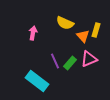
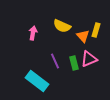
yellow semicircle: moved 3 px left, 3 px down
green rectangle: moved 4 px right; rotated 56 degrees counterclockwise
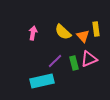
yellow semicircle: moved 1 px right, 6 px down; rotated 18 degrees clockwise
yellow rectangle: moved 1 px up; rotated 24 degrees counterclockwise
purple line: rotated 70 degrees clockwise
cyan rectangle: moved 5 px right; rotated 50 degrees counterclockwise
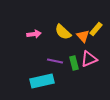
yellow rectangle: rotated 48 degrees clockwise
pink arrow: moved 1 px right, 1 px down; rotated 72 degrees clockwise
purple line: rotated 56 degrees clockwise
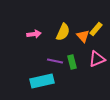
yellow semicircle: rotated 108 degrees counterclockwise
pink triangle: moved 8 px right
green rectangle: moved 2 px left, 1 px up
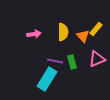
yellow semicircle: rotated 24 degrees counterclockwise
cyan rectangle: moved 5 px right, 2 px up; rotated 45 degrees counterclockwise
